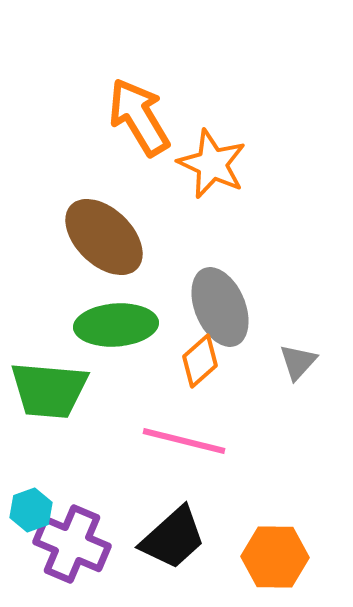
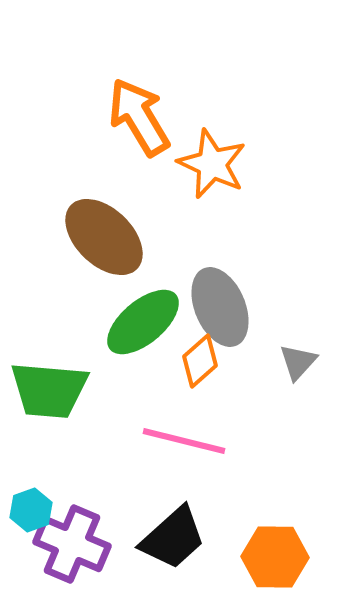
green ellipse: moved 27 px right, 3 px up; rotated 36 degrees counterclockwise
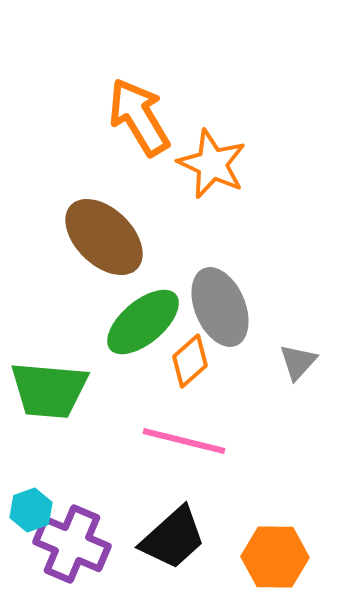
orange diamond: moved 10 px left
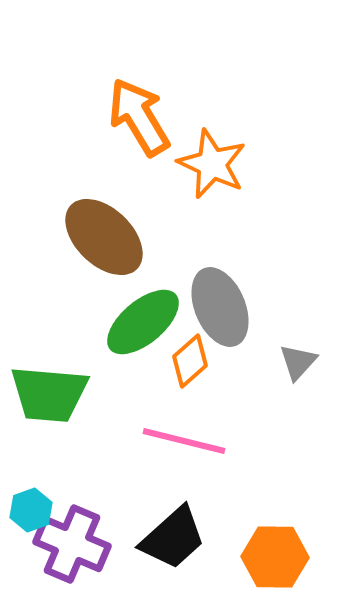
green trapezoid: moved 4 px down
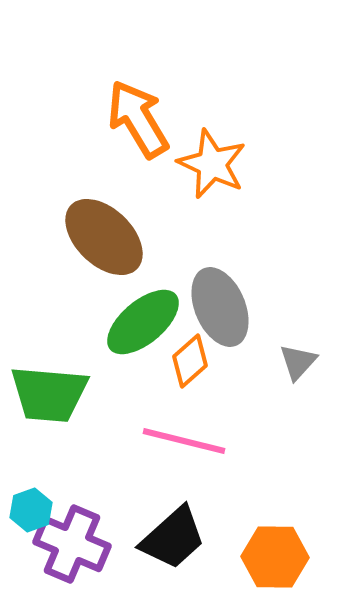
orange arrow: moved 1 px left, 2 px down
